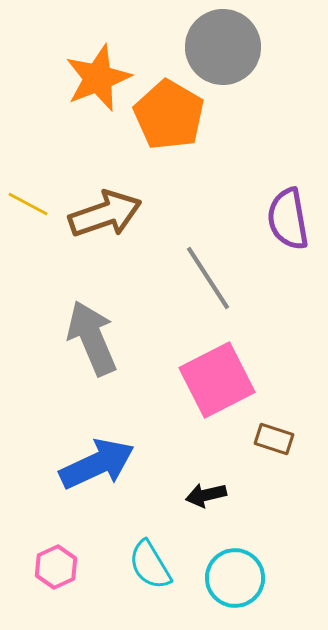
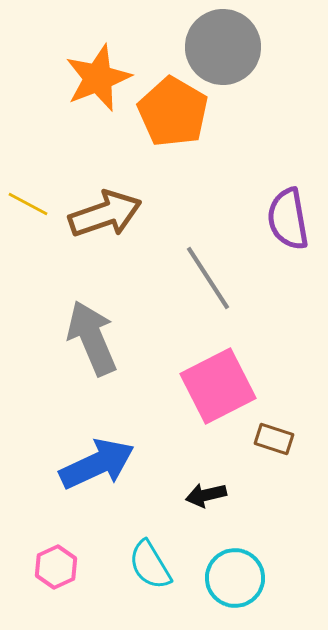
orange pentagon: moved 4 px right, 3 px up
pink square: moved 1 px right, 6 px down
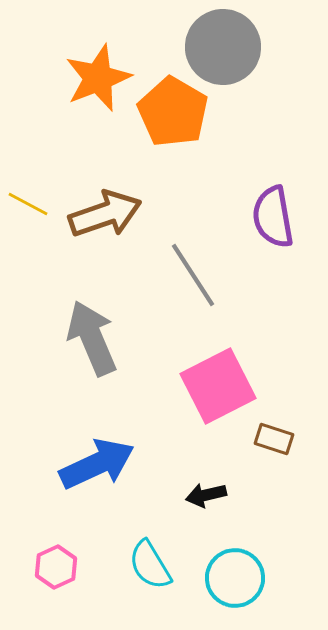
purple semicircle: moved 15 px left, 2 px up
gray line: moved 15 px left, 3 px up
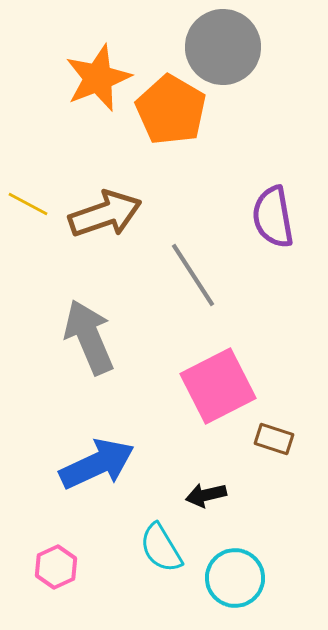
orange pentagon: moved 2 px left, 2 px up
gray arrow: moved 3 px left, 1 px up
cyan semicircle: moved 11 px right, 17 px up
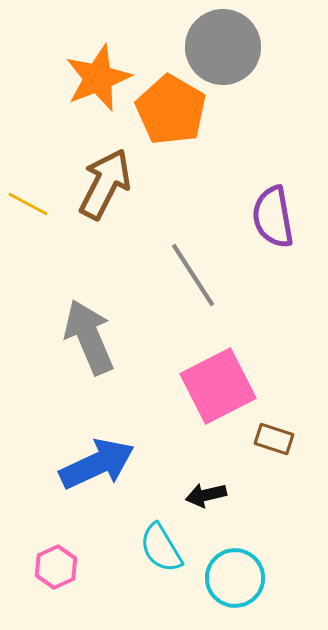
brown arrow: moved 30 px up; rotated 44 degrees counterclockwise
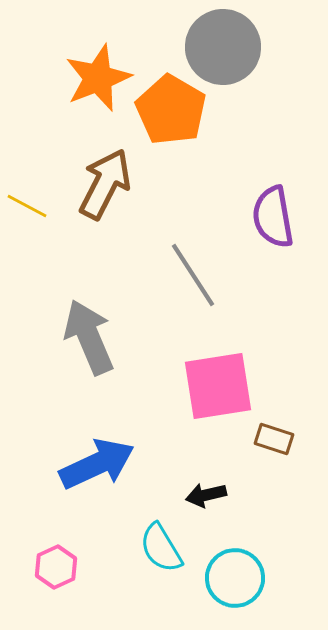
yellow line: moved 1 px left, 2 px down
pink square: rotated 18 degrees clockwise
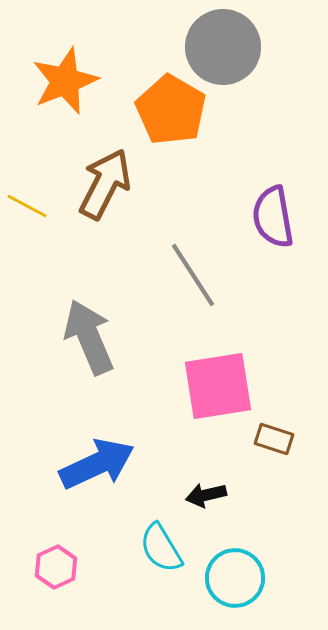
orange star: moved 33 px left, 3 px down
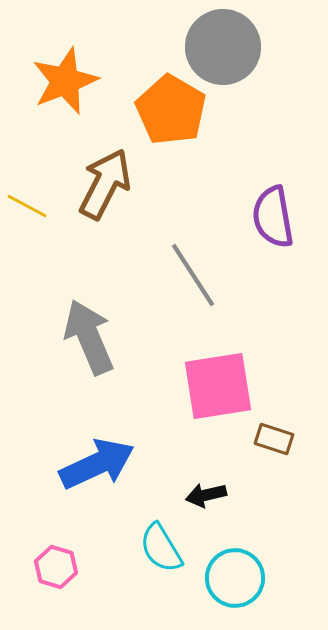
pink hexagon: rotated 18 degrees counterclockwise
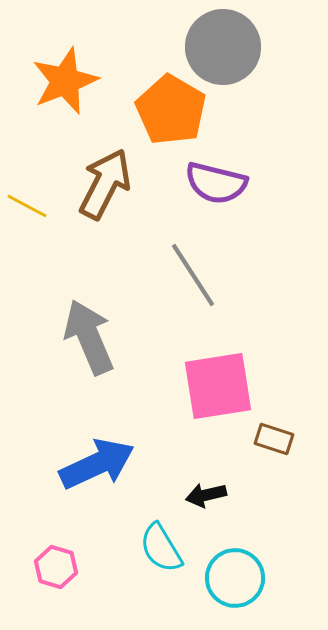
purple semicircle: moved 57 px left, 34 px up; rotated 66 degrees counterclockwise
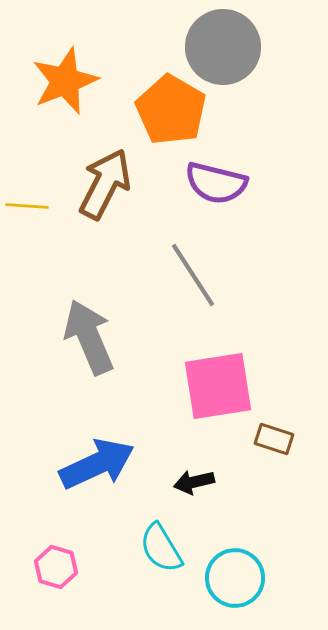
yellow line: rotated 24 degrees counterclockwise
black arrow: moved 12 px left, 13 px up
